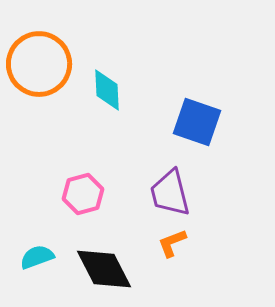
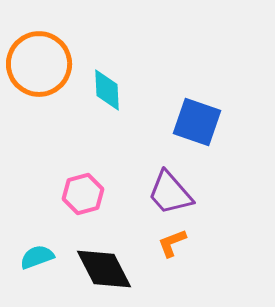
purple trapezoid: rotated 27 degrees counterclockwise
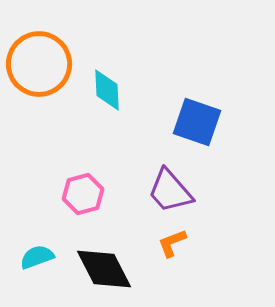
purple trapezoid: moved 2 px up
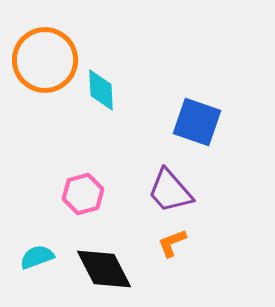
orange circle: moved 6 px right, 4 px up
cyan diamond: moved 6 px left
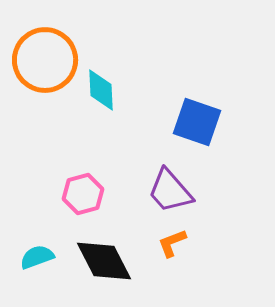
black diamond: moved 8 px up
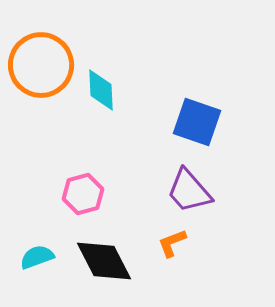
orange circle: moved 4 px left, 5 px down
purple trapezoid: moved 19 px right
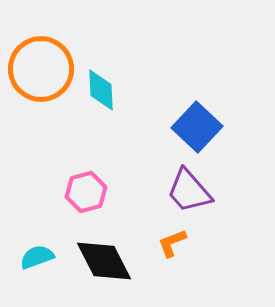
orange circle: moved 4 px down
blue square: moved 5 px down; rotated 24 degrees clockwise
pink hexagon: moved 3 px right, 2 px up
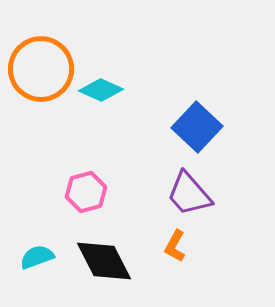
cyan diamond: rotated 63 degrees counterclockwise
purple trapezoid: moved 3 px down
orange L-shape: moved 3 px right, 3 px down; rotated 40 degrees counterclockwise
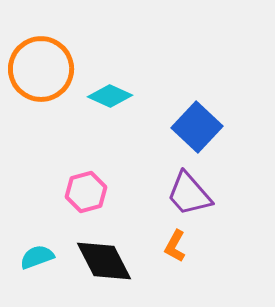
cyan diamond: moved 9 px right, 6 px down
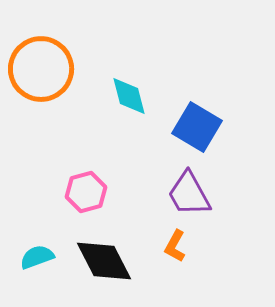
cyan diamond: moved 19 px right; rotated 51 degrees clockwise
blue square: rotated 12 degrees counterclockwise
purple trapezoid: rotated 12 degrees clockwise
